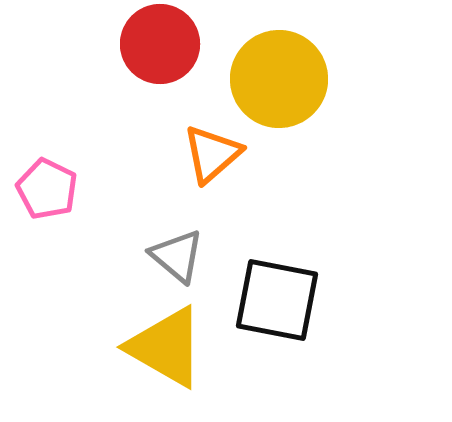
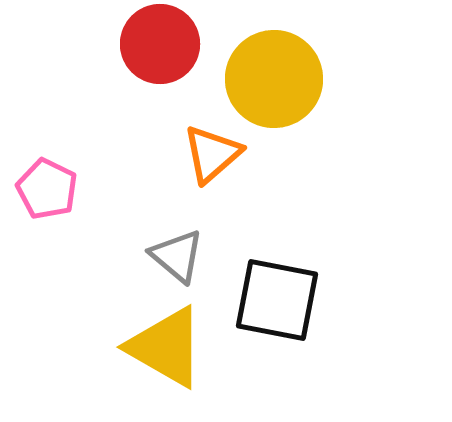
yellow circle: moved 5 px left
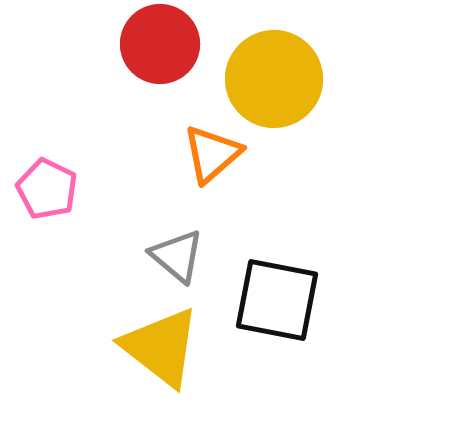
yellow triangle: moved 5 px left; rotated 8 degrees clockwise
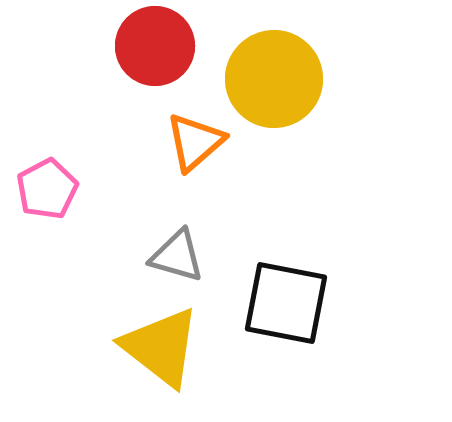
red circle: moved 5 px left, 2 px down
orange triangle: moved 17 px left, 12 px up
pink pentagon: rotated 18 degrees clockwise
gray triangle: rotated 24 degrees counterclockwise
black square: moved 9 px right, 3 px down
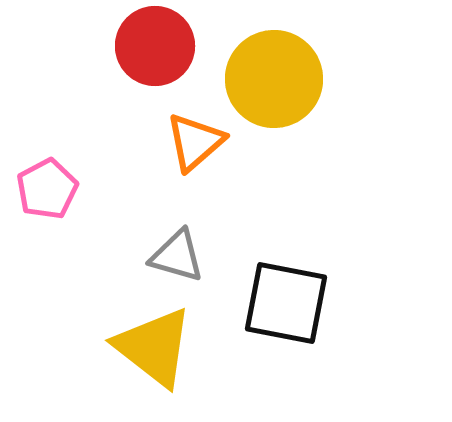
yellow triangle: moved 7 px left
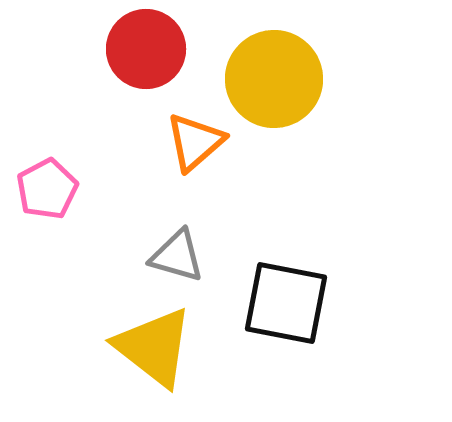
red circle: moved 9 px left, 3 px down
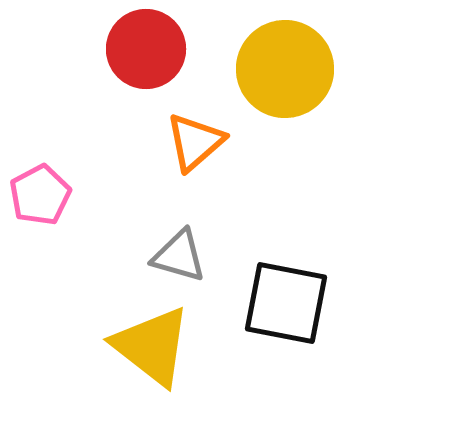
yellow circle: moved 11 px right, 10 px up
pink pentagon: moved 7 px left, 6 px down
gray triangle: moved 2 px right
yellow triangle: moved 2 px left, 1 px up
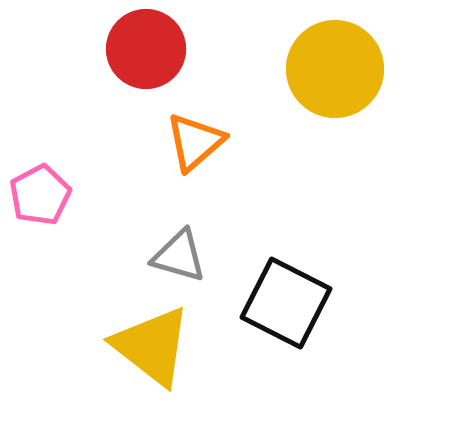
yellow circle: moved 50 px right
black square: rotated 16 degrees clockwise
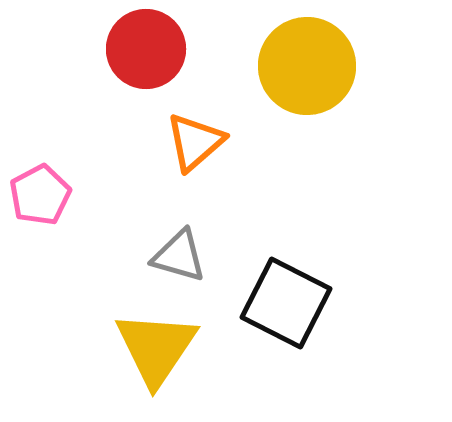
yellow circle: moved 28 px left, 3 px up
yellow triangle: moved 4 px right, 2 px down; rotated 26 degrees clockwise
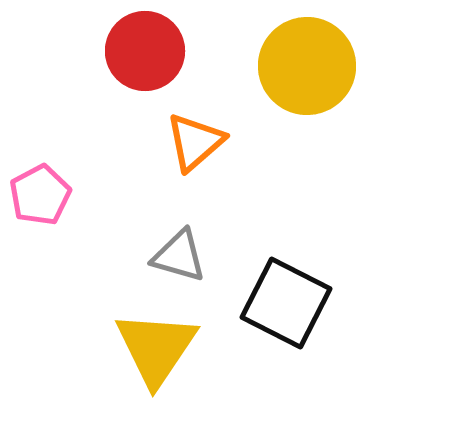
red circle: moved 1 px left, 2 px down
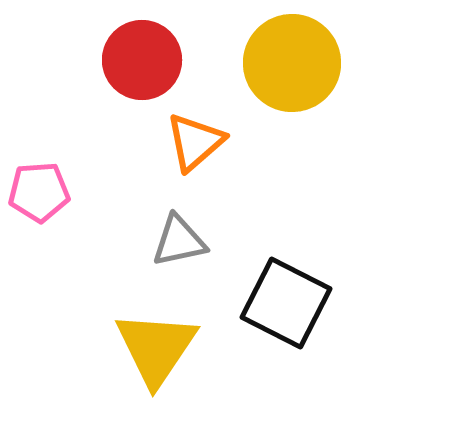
red circle: moved 3 px left, 9 px down
yellow circle: moved 15 px left, 3 px up
pink pentagon: moved 1 px left, 3 px up; rotated 24 degrees clockwise
gray triangle: moved 15 px up; rotated 28 degrees counterclockwise
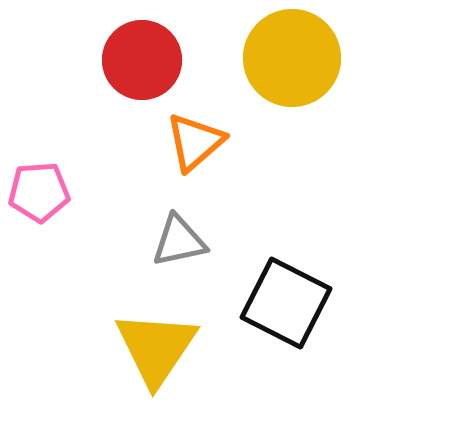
yellow circle: moved 5 px up
